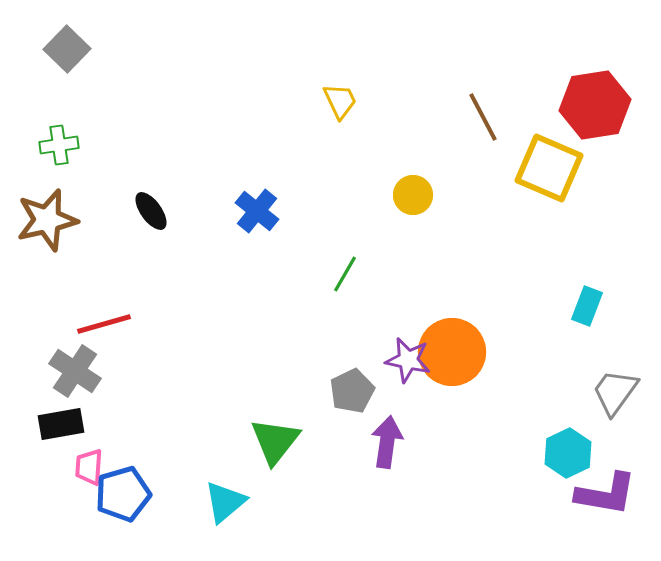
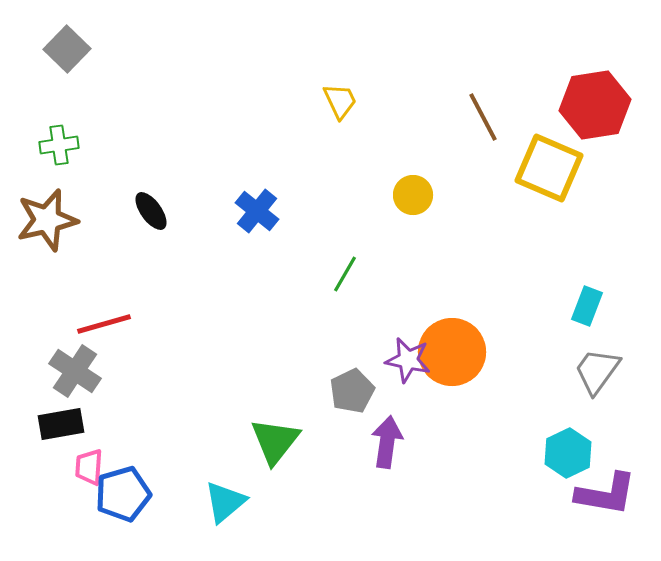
gray trapezoid: moved 18 px left, 21 px up
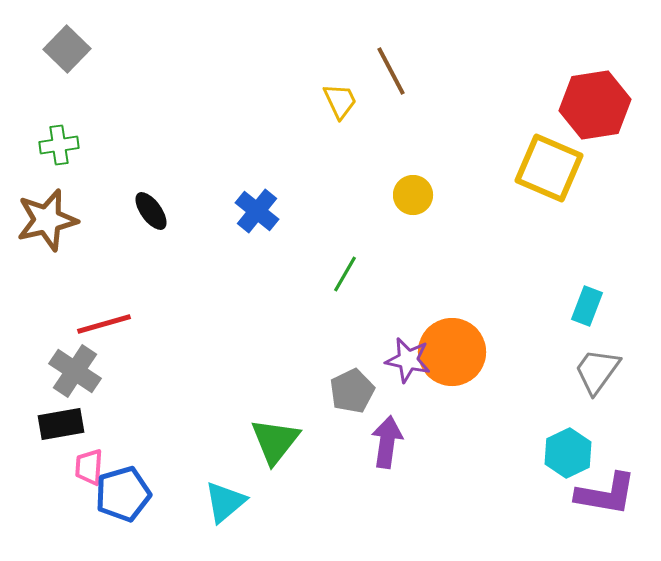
brown line: moved 92 px left, 46 px up
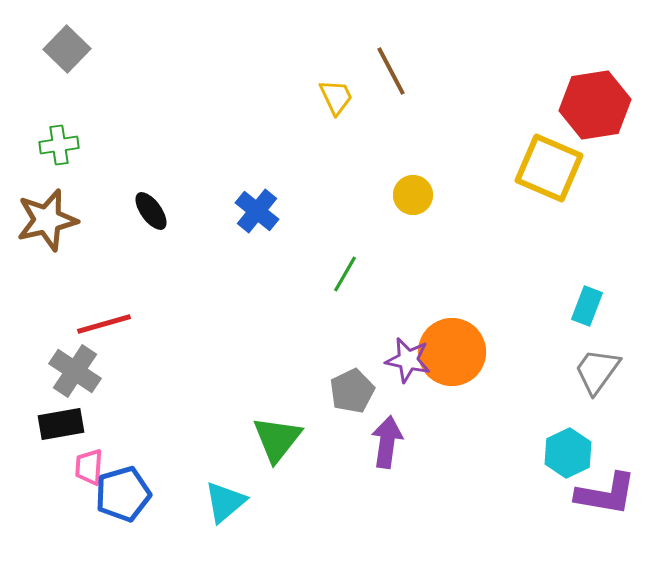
yellow trapezoid: moved 4 px left, 4 px up
green triangle: moved 2 px right, 2 px up
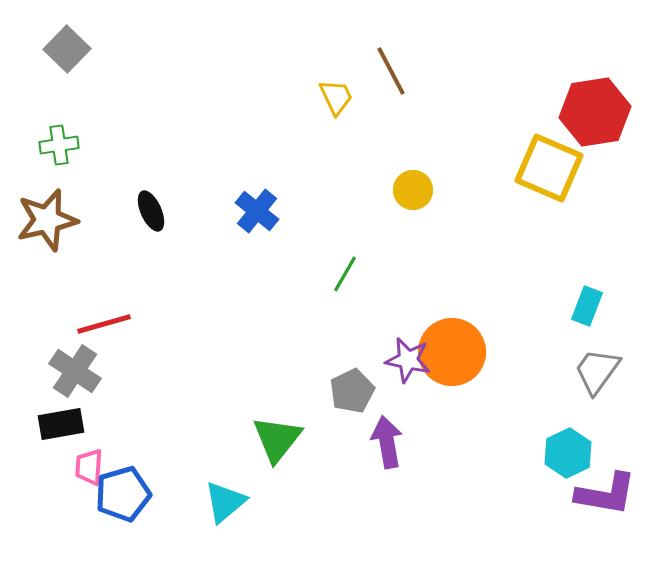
red hexagon: moved 7 px down
yellow circle: moved 5 px up
black ellipse: rotated 12 degrees clockwise
purple arrow: rotated 18 degrees counterclockwise
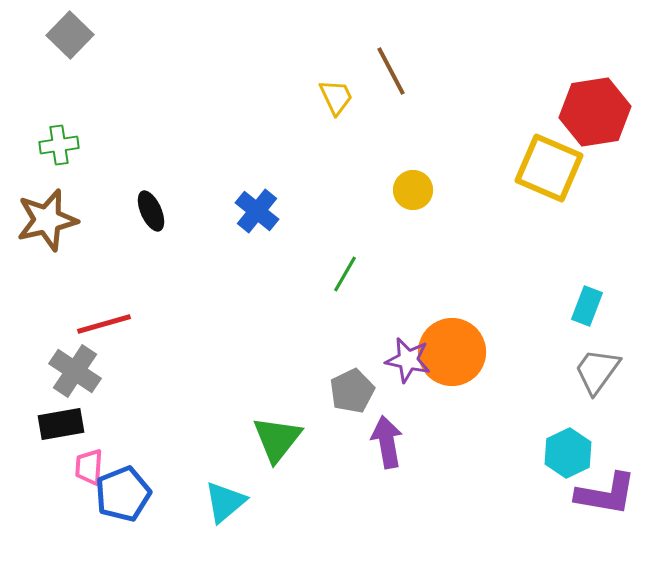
gray square: moved 3 px right, 14 px up
blue pentagon: rotated 6 degrees counterclockwise
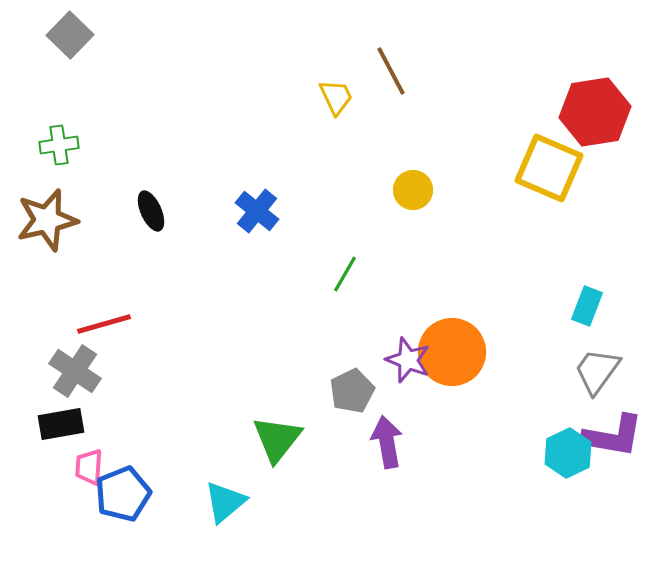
purple star: rotated 9 degrees clockwise
purple L-shape: moved 7 px right, 58 px up
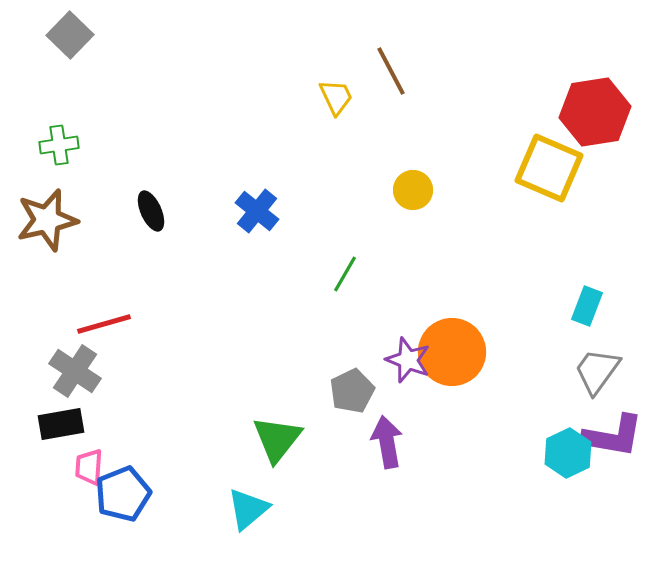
cyan triangle: moved 23 px right, 7 px down
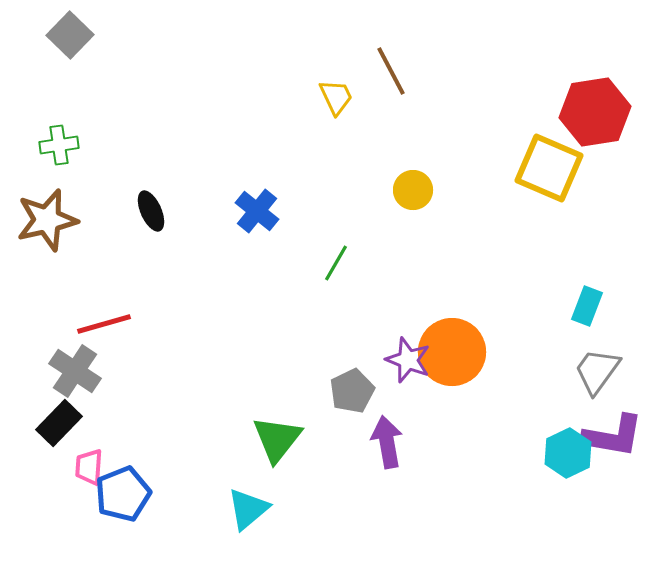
green line: moved 9 px left, 11 px up
black rectangle: moved 2 px left, 1 px up; rotated 36 degrees counterclockwise
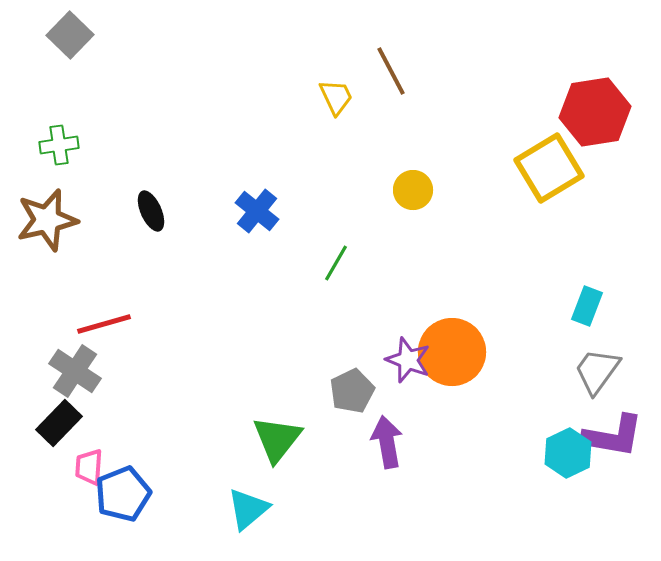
yellow square: rotated 36 degrees clockwise
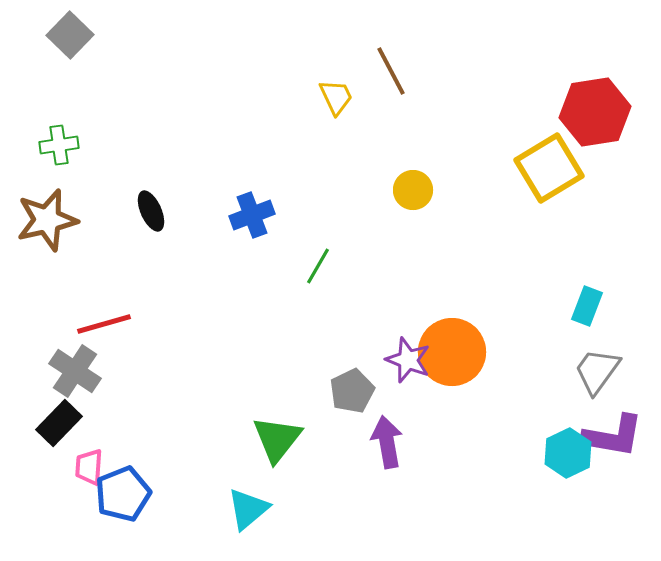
blue cross: moved 5 px left, 4 px down; rotated 30 degrees clockwise
green line: moved 18 px left, 3 px down
